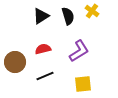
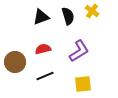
black triangle: moved 1 px down; rotated 12 degrees clockwise
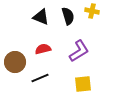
yellow cross: rotated 24 degrees counterclockwise
black triangle: rotated 42 degrees clockwise
black line: moved 5 px left, 2 px down
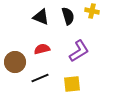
red semicircle: moved 1 px left
yellow square: moved 11 px left
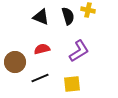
yellow cross: moved 4 px left, 1 px up
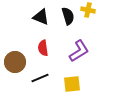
red semicircle: moved 1 px right, 1 px up; rotated 84 degrees counterclockwise
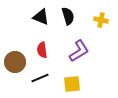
yellow cross: moved 13 px right, 10 px down
red semicircle: moved 1 px left, 2 px down
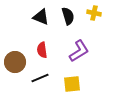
yellow cross: moved 7 px left, 7 px up
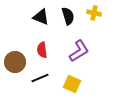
yellow square: rotated 30 degrees clockwise
